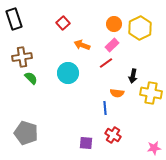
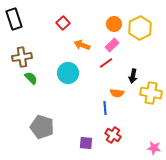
gray pentagon: moved 16 px right, 6 px up
pink star: rotated 16 degrees clockwise
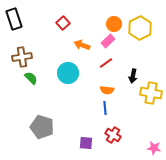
pink rectangle: moved 4 px left, 4 px up
orange semicircle: moved 10 px left, 3 px up
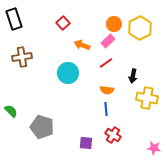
green semicircle: moved 20 px left, 33 px down
yellow cross: moved 4 px left, 5 px down
blue line: moved 1 px right, 1 px down
